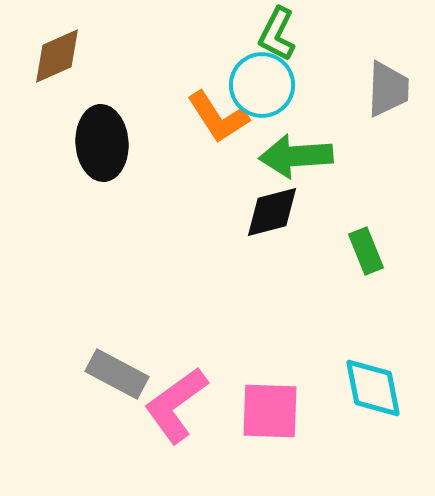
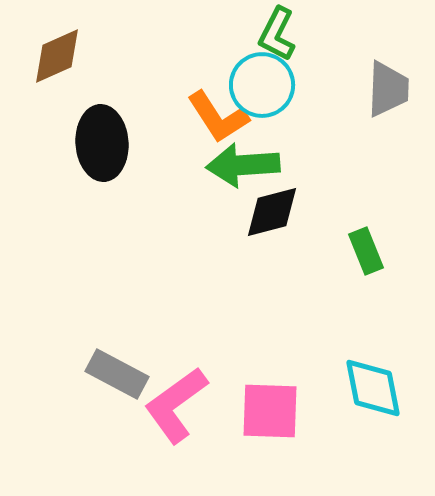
green arrow: moved 53 px left, 9 px down
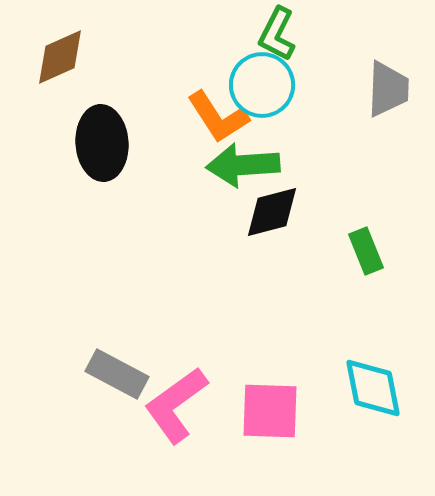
brown diamond: moved 3 px right, 1 px down
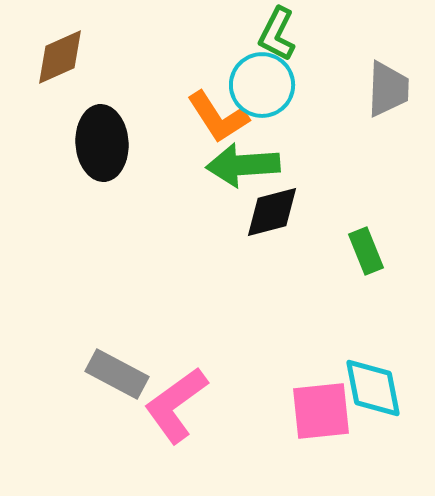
pink square: moved 51 px right; rotated 8 degrees counterclockwise
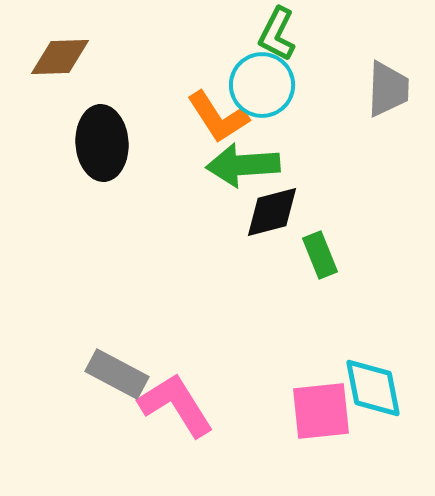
brown diamond: rotated 22 degrees clockwise
green rectangle: moved 46 px left, 4 px down
pink L-shape: rotated 94 degrees clockwise
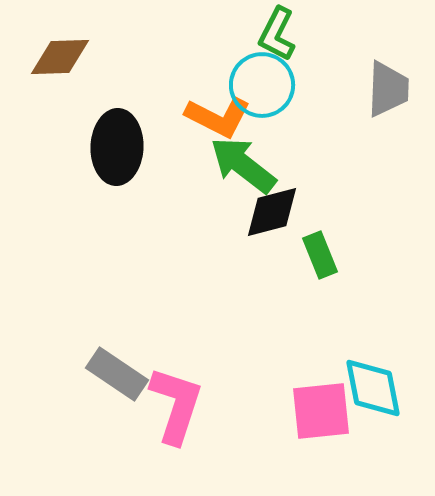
orange L-shape: rotated 30 degrees counterclockwise
black ellipse: moved 15 px right, 4 px down; rotated 6 degrees clockwise
green arrow: rotated 42 degrees clockwise
gray rectangle: rotated 6 degrees clockwise
pink L-shape: rotated 50 degrees clockwise
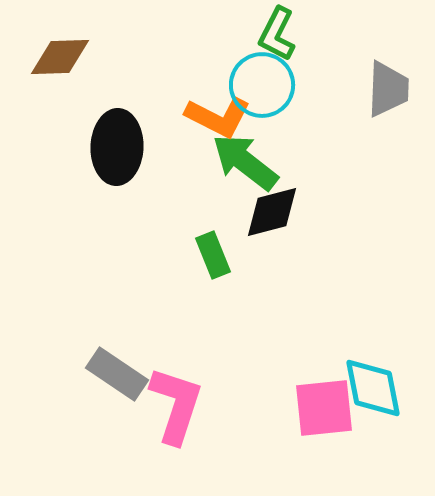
green arrow: moved 2 px right, 3 px up
green rectangle: moved 107 px left
pink square: moved 3 px right, 3 px up
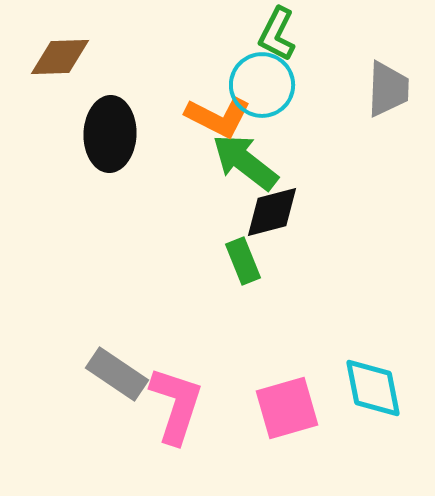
black ellipse: moved 7 px left, 13 px up
green rectangle: moved 30 px right, 6 px down
pink square: moved 37 px left; rotated 10 degrees counterclockwise
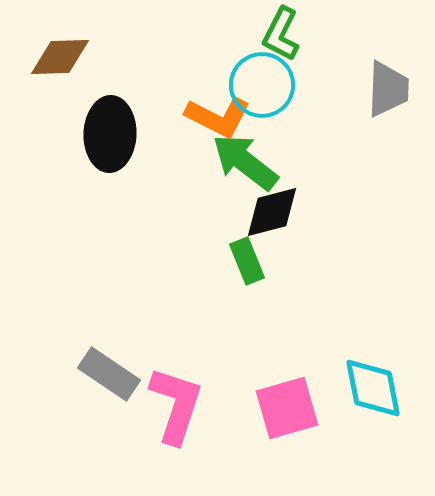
green L-shape: moved 4 px right
green rectangle: moved 4 px right
gray rectangle: moved 8 px left
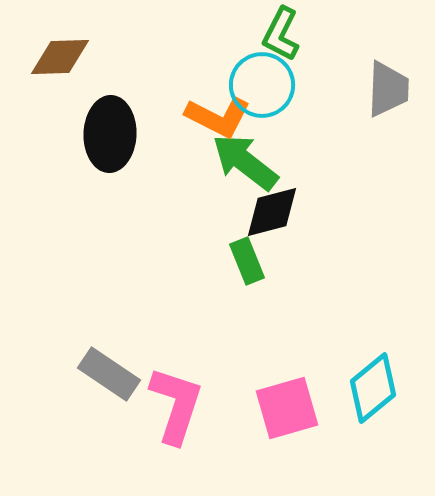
cyan diamond: rotated 62 degrees clockwise
